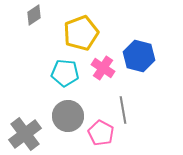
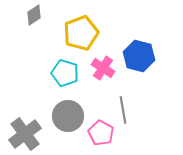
cyan pentagon: rotated 12 degrees clockwise
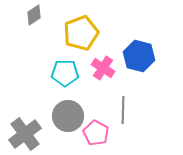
cyan pentagon: rotated 16 degrees counterclockwise
gray line: rotated 12 degrees clockwise
pink pentagon: moved 5 px left
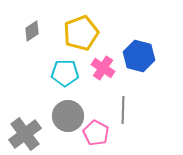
gray diamond: moved 2 px left, 16 px down
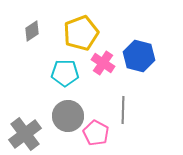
pink cross: moved 5 px up
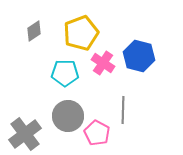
gray diamond: moved 2 px right
pink pentagon: moved 1 px right
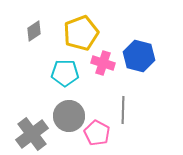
pink cross: rotated 15 degrees counterclockwise
gray circle: moved 1 px right
gray cross: moved 7 px right
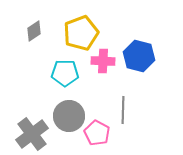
pink cross: moved 2 px up; rotated 15 degrees counterclockwise
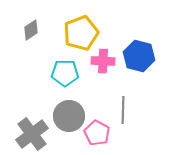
gray diamond: moved 3 px left, 1 px up
